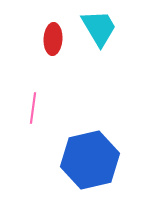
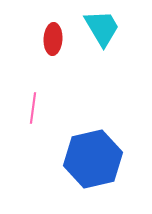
cyan trapezoid: moved 3 px right
blue hexagon: moved 3 px right, 1 px up
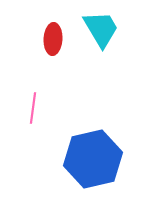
cyan trapezoid: moved 1 px left, 1 px down
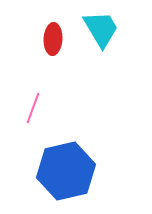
pink line: rotated 12 degrees clockwise
blue hexagon: moved 27 px left, 12 px down
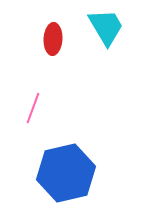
cyan trapezoid: moved 5 px right, 2 px up
blue hexagon: moved 2 px down
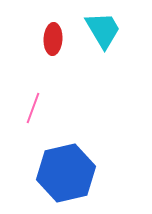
cyan trapezoid: moved 3 px left, 3 px down
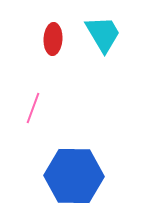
cyan trapezoid: moved 4 px down
blue hexagon: moved 8 px right, 3 px down; rotated 14 degrees clockwise
